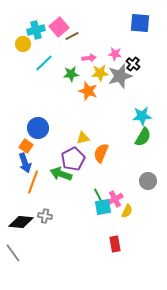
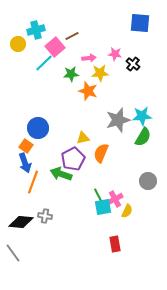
pink square: moved 4 px left, 20 px down
yellow circle: moved 5 px left
gray star: moved 2 px left, 44 px down
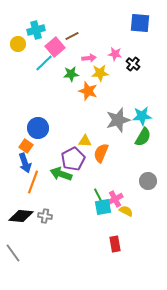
yellow triangle: moved 2 px right, 3 px down; rotated 16 degrees clockwise
yellow semicircle: moved 1 px left; rotated 88 degrees counterclockwise
black diamond: moved 6 px up
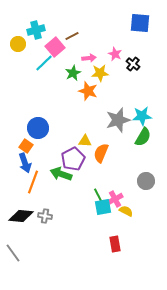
pink star: rotated 16 degrees clockwise
green star: moved 2 px right, 1 px up; rotated 21 degrees counterclockwise
gray circle: moved 2 px left
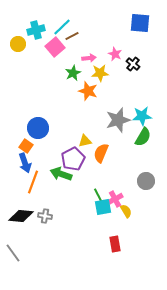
cyan line: moved 18 px right, 36 px up
yellow triangle: rotated 16 degrees counterclockwise
yellow semicircle: rotated 32 degrees clockwise
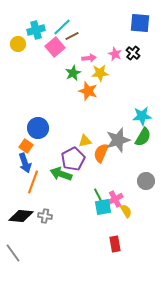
black cross: moved 11 px up
gray star: moved 20 px down
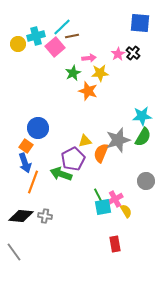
cyan cross: moved 6 px down
brown line: rotated 16 degrees clockwise
pink star: moved 3 px right; rotated 16 degrees clockwise
gray line: moved 1 px right, 1 px up
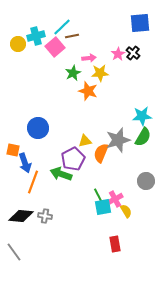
blue square: rotated 10 degrees counterclockwise
orange square: moved 13 px left, 4 px down; rotated 24 degrees counterclockwise
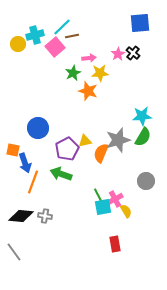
cyan cross: moved 1 px left, 1 px up
purple pentagon: moved 6 px left, 10 px up
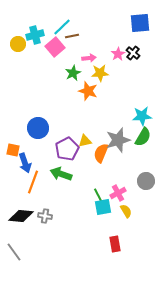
pink cross: moved 3 px right, 6 px up
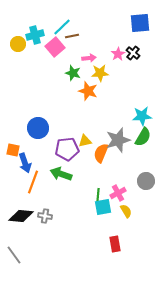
green star: rotated 28 degrees counterclockwise
purple pentagon: rotated 20 degrees clockwise
green line: rotated 32 degrees clockwise
gray line: moved 3 px down
